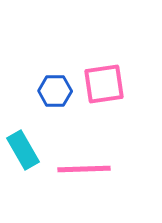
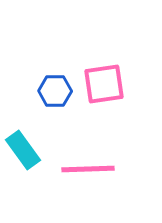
cyan rectangle: rotated 6 degrees counterclockwise
pink line: moved 4 px right
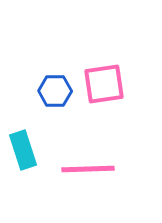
cyan rectangle: rotated 18 degrees clockwise
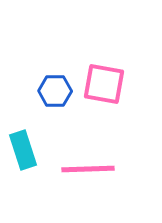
pink square: rotated 18 degrees clockwise
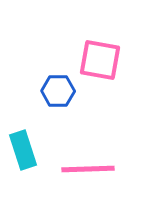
pink square: moved 4 px left, 24 px up
blue hexagon: moved 3 px right
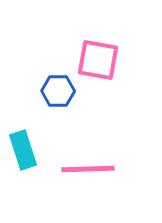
pink square: moved 2 px left
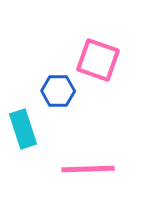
pink square: rotated 9 degrees clockwise
cyan rectangle: moved 21 px up
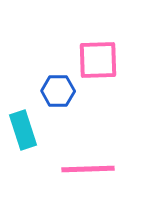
pink square: rotated 21 degrees counterclockwise
cyan rectangle: moved 1 px down
